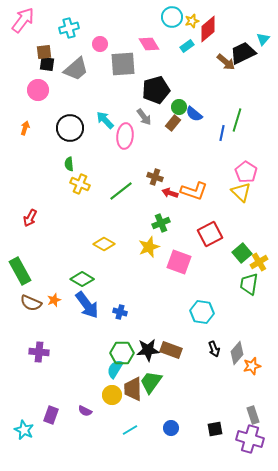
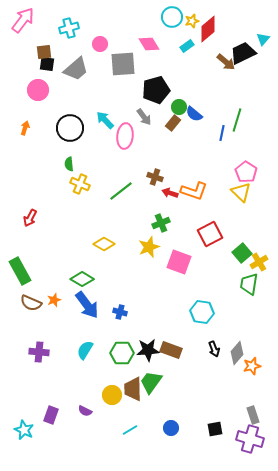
cyan semicircle at (115, 369): moved 30 px left, 19 px up
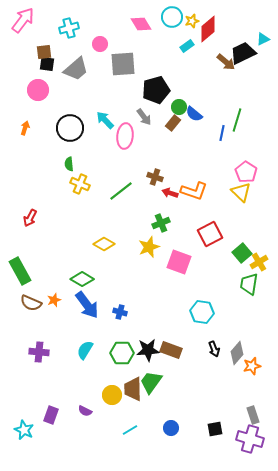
cyan triangle at (263, 39): rotated 24 degrees clockwise
pink diamond at (149, 44): moved 8 px left, 20 px up
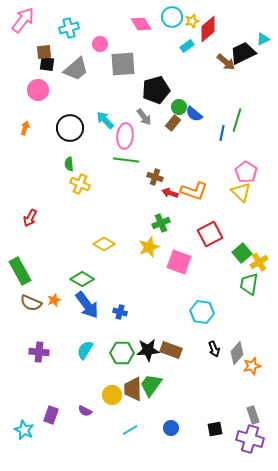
green line at (121, 191): moved 5 px right, 31 px up; rotated 45 degrees clockwise
green trapezoid at (151, 382): moved 3 px down
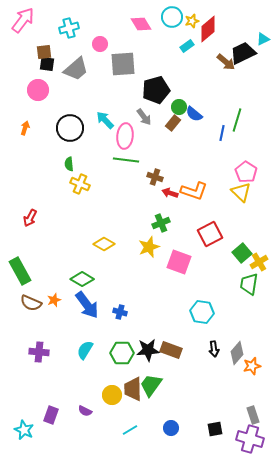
black arrow at (214, 349): rotated 14 degrees clockwise
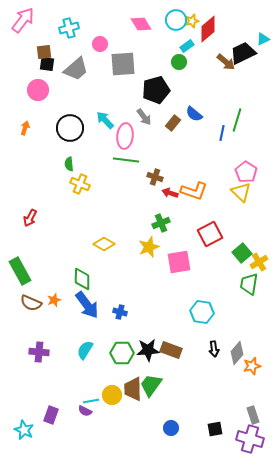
cyan circle at (172, 17): moved 4 px right, 3 px down
green circle at (179, 107): moved 45 px up
pink square at (179, 262): rotated 30 degrees counterclockwise
green diamond at (82, 279): rotated 60 degrees clockwise
cyan line at (130, 430): moved 39 px left, 29 px up; rotated 21 degrees clockwise
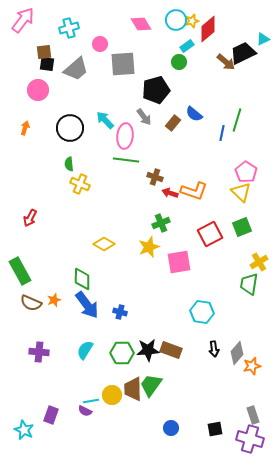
green square at (242, 253): moved 26 px up; rotated 18 degrees clockwise
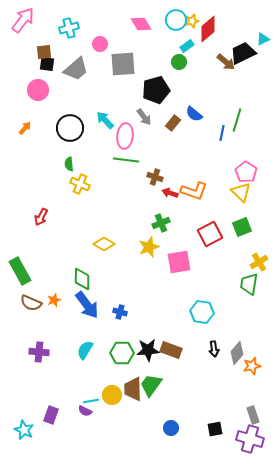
orange arrow at (25, 128): rotated 24 degrees clockwise
red arrow at (30, 218): moved 11 px right, 1 px up
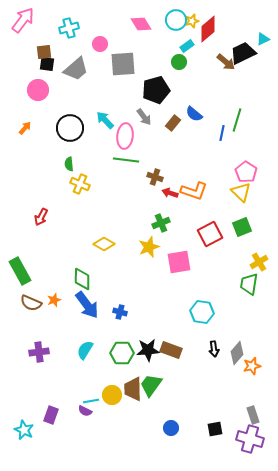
purple cross at (39, 352): rotated 12 degrees counterclockwise
